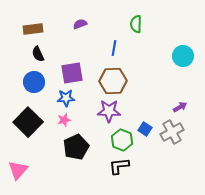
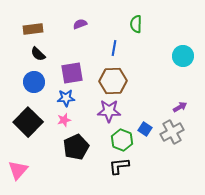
black semicircle: rotated 21 degrees counterclockwise
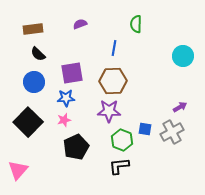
blue square: rotated 24 degrees counterclockwise
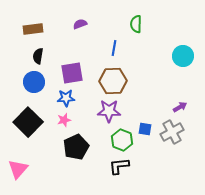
black semicircle: moved 2 px down; rotated 56 degrees clockwise
pink triangle: moved 1 px up
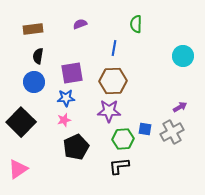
black square: moved 7 px left
green hexagon: moved 1 px right, 1 px up; rotated 25 degrees counterclockwise
pink triangle: rotated 15 degrees clockwise
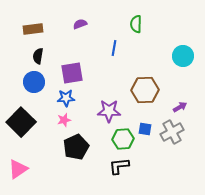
brown hexagon: moved 32 px right, 9 px down
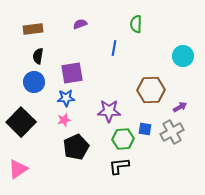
brown hexagon: moved 6 px right
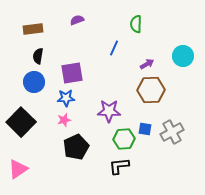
purple semicircle: moved 3 px left, 4 px up
blue line: rotated 14 degrees clockwise
purple arrow: moved 33 px left, 43 px up
green hexagon: moved 1 px right
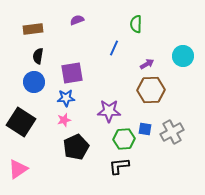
black square: rotated 12 degrees counterclockwise
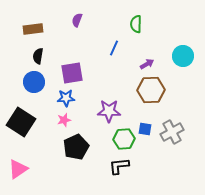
purple semicircle: rotated 48 degrees counterclockwise
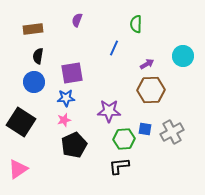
black pentagon: moved 2 px left, 2 px up
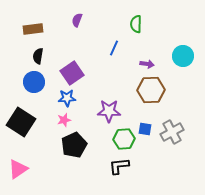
purple arrow: rotated 40 degrees clockwise
purple square: rotated 25 degrees counterclockwise
blue star: moved 1 px right
